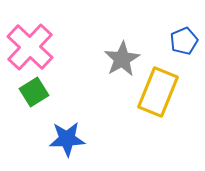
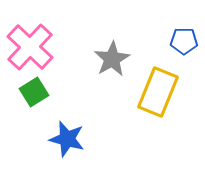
blue pentagon: rotated 24 degrees clockwise
gray star: moved 10 px left
blue star: rotated 18 degrees clockwise
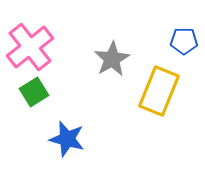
pink cross: rotated 9 degrees clockwise
yellow rectangle: moved 1 px right, 1 px up
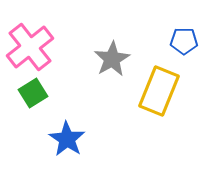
green square: moved 1 px left, 1 px down
blue star: rotated 18 degrees clockwise
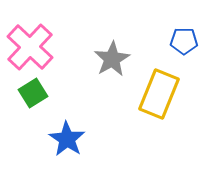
pink cross: rotated 9 degrees counterclockwise
yellow rectangle: moved 3 px down
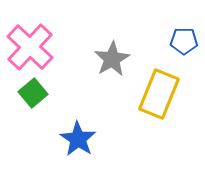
green square: rotated 8 degrees counterclockwise
blue star: moved 11 px right
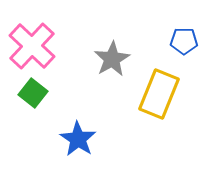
pink cross: moved 2 px right, 1 px up
green square: rotated 12 degrees counterclockwise
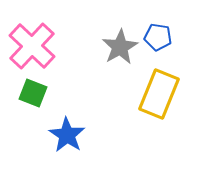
blue pentagon: moved 26 px left, 4 px up; rotated 8 degrees clockwise
gray star: moved 8 px right, 12 px up
green square: rotated 16 degrees counterclockwise
blue star: moved 11 px left, 4 px up
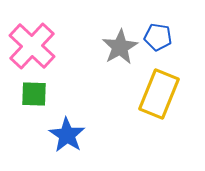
green square: moved 1 px right, 1 px down; rotated 20 degrees counterclockwise
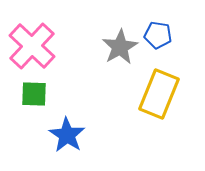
blue pentagon: moved 2 px up
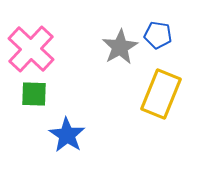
pink cross: moved 1 px left, 3 px down
yellow rectangle: moved 2 px right
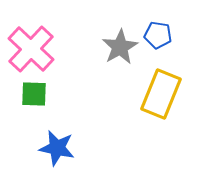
blue star: moved 10 px left, 13 px down; rotated 21 degrees counterclockwise
